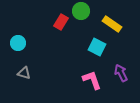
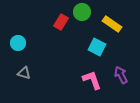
green circle: moved 1 px right, 1 px down
purple arrow: moved 2 px down
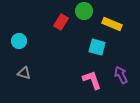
green circle: moved 2 px right, 1 px up
yellow rectangle: rotated 12 degrees counterclockwise
cyan circle: moved 1 px right, 2 px up
cyan square: rotated 12 degrees counterclockwise
